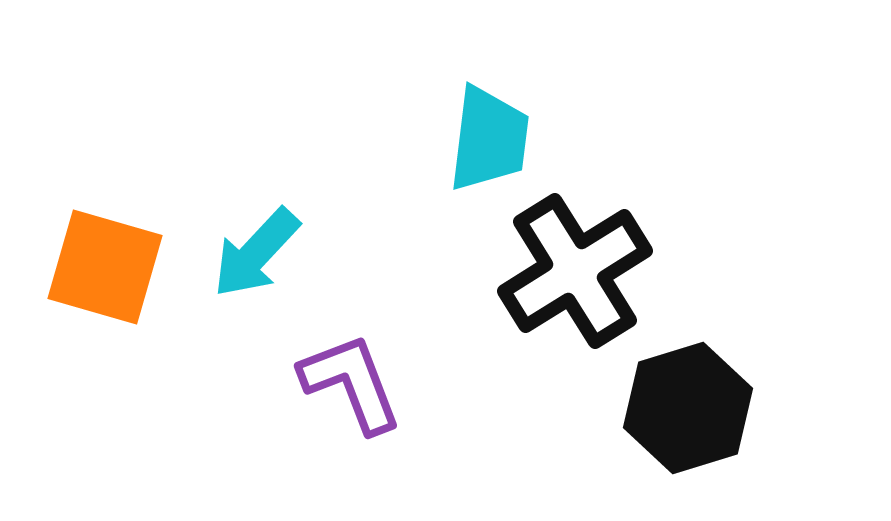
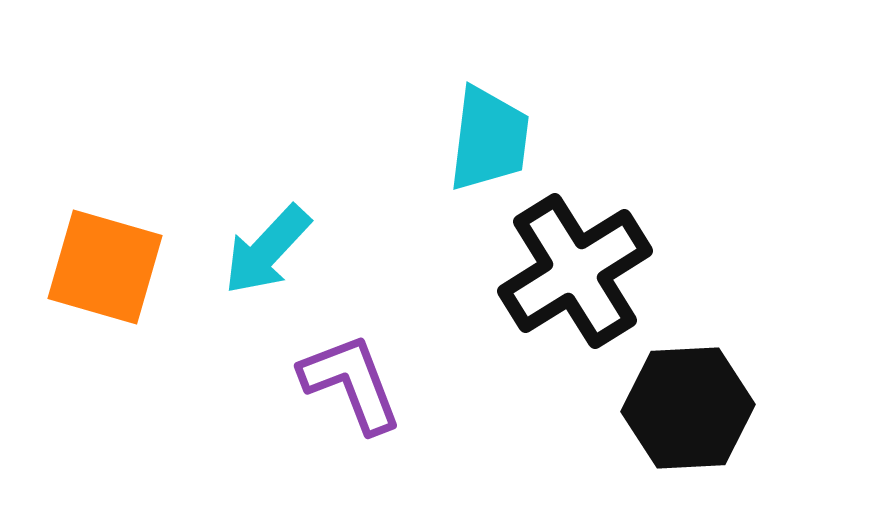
cyan arrow: moved 11 px right, 3 px up
black hexagon: rotated 14 degrees clockwise
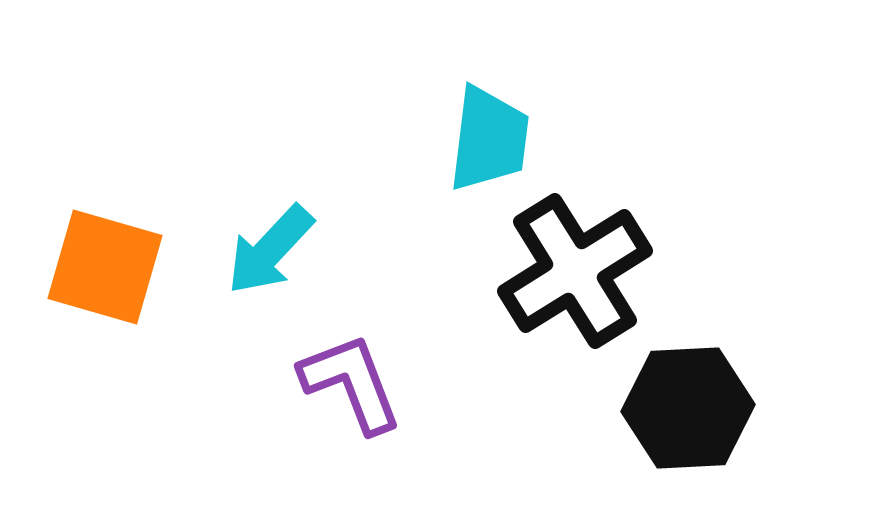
cyan arrow: moved 3 px right
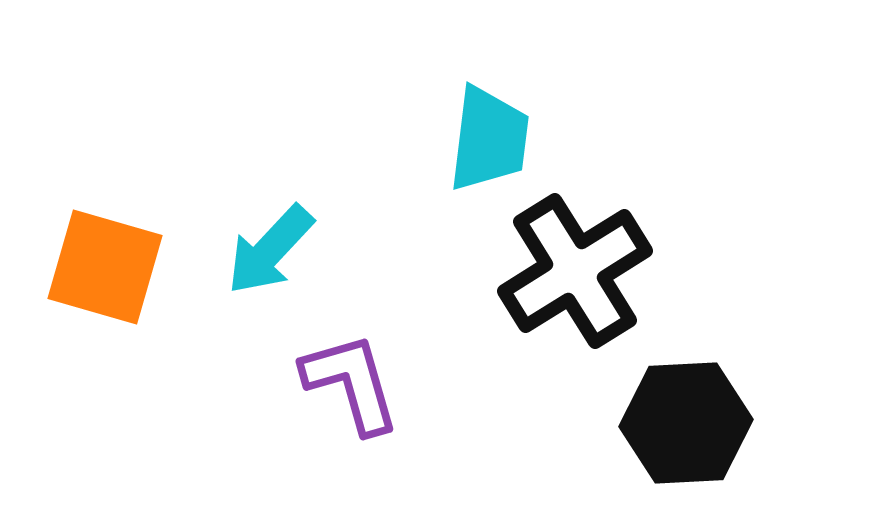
purple L-shape: rotated 5 degrees clockwise
black hexagon: moved 2 px left, 15 px down
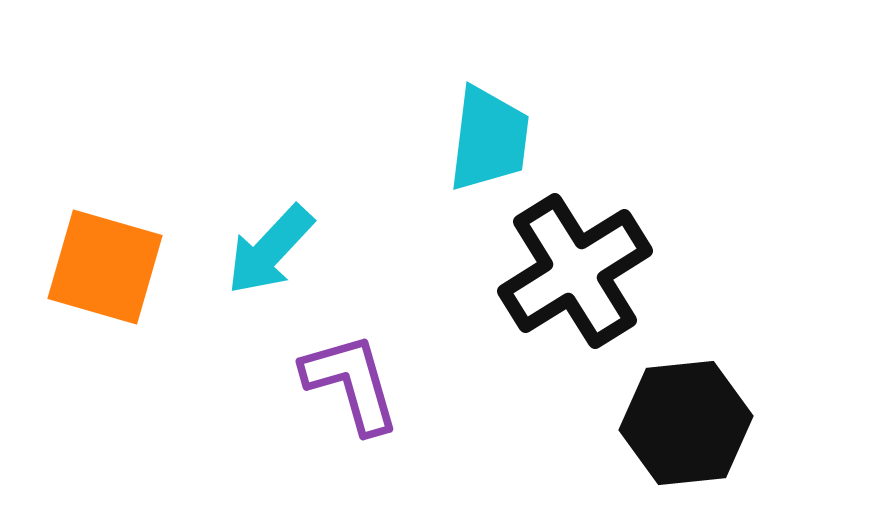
black hexagon: rotated 3 degrees counterclockwise
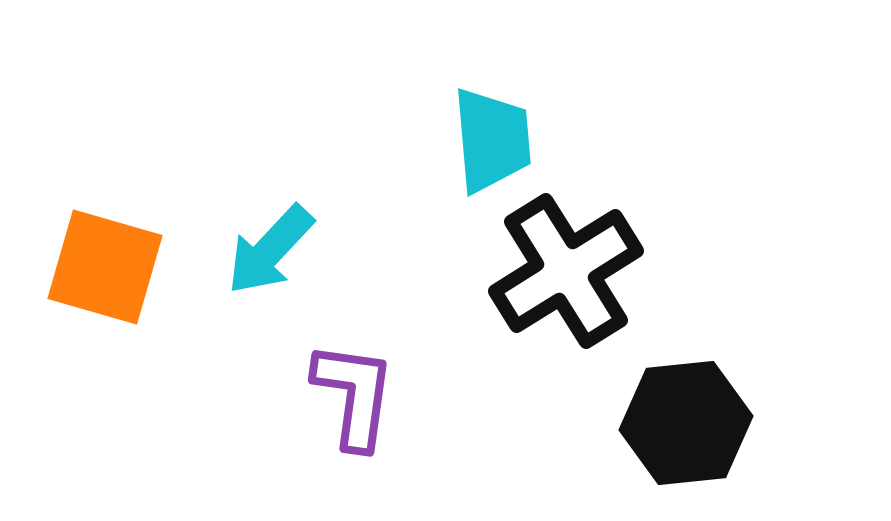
cyan trapezoid: moved 3 px right, 1 px down; rotated 12 degrees counterclockwise
black cross: moved 9 px left
purple L-shape: moved 3 px right, 12 px down; rotated 24 degrees clockwise
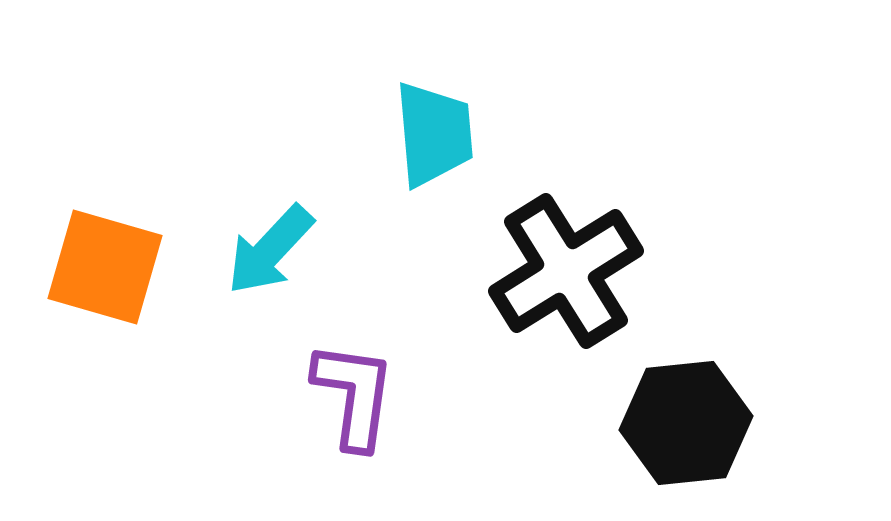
cyan trapezoid: moved 58 px left, 6 px up
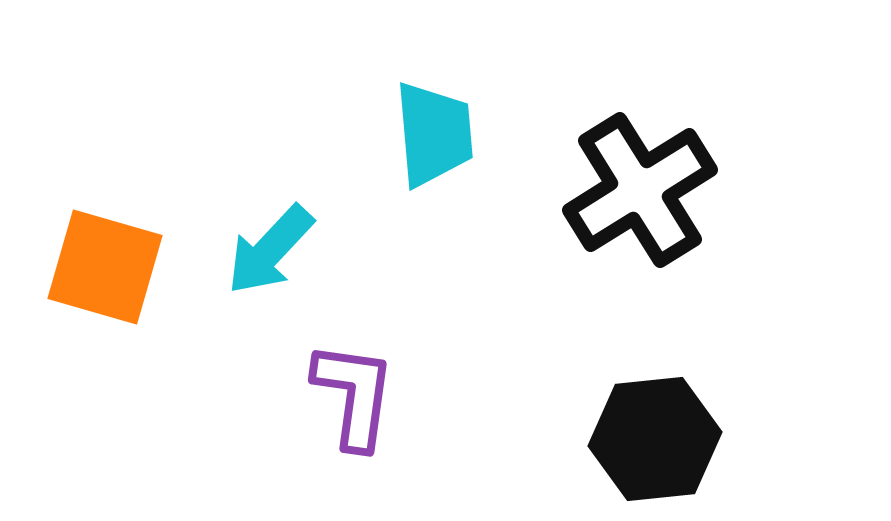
black cross: moved 74 px right, 81 px up
black hexagon: moved 31 px left, 16 px down
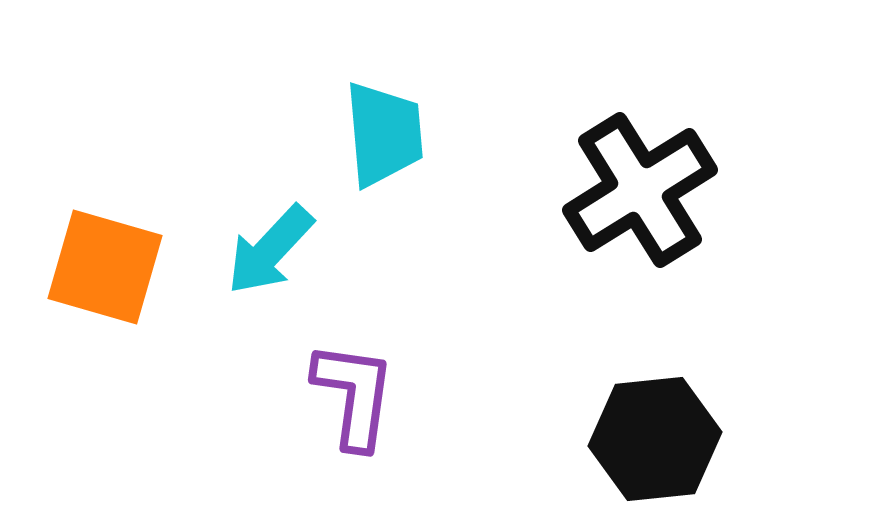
cyan trapezoid: moved 50 px left
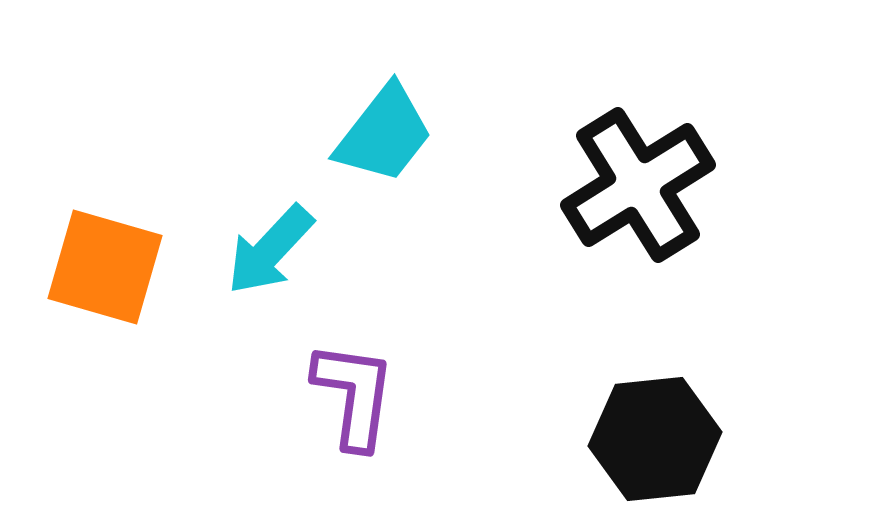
cyan trapezoid: rotated 43 degrees clockwise
black cross: moved 2 px left, 5 px up
